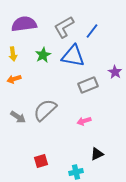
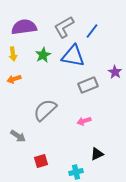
purple semicircle: moved 3 px down
gray arrow: moved 19 px down
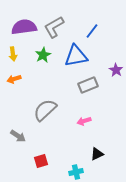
gray L-shape: moved 10 px left
blue triangle: moved 3 px right; rotated 20 degrees counterclockwise
purple star: moved 1 px right, 2 px up
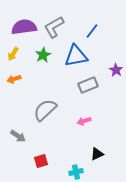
yellow arrow: rotated 40 degrees clockwise
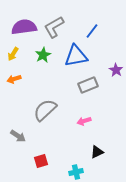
black triangle: moved 2 px up
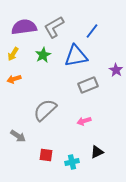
red square: moved 5 px right, 6 px up; rotated 24 degrees clockwise
cyan cross: moved 4 px left, 10 px up
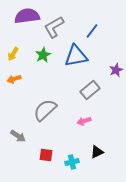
purple semicircle: moved 3 px right, 11 px up
purple star: rotated 16 degrees clockwise
gray rectangle: moved 2 px right, 5 px down; rotated 18 degrees counterclockwise
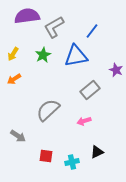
purple star: rotated 24 degrees counterclockwise
orange arrow: rotated 16 degrees counterclockwise
gray semicircle: moved 3 px right
red square: moved 1 px down
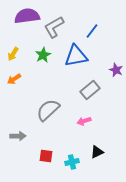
gray arrow: rotated 35 degrees counterclockwise
